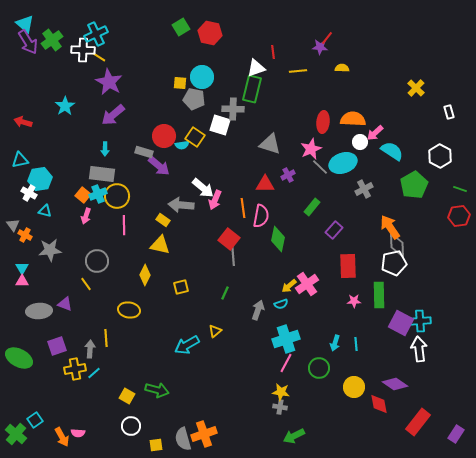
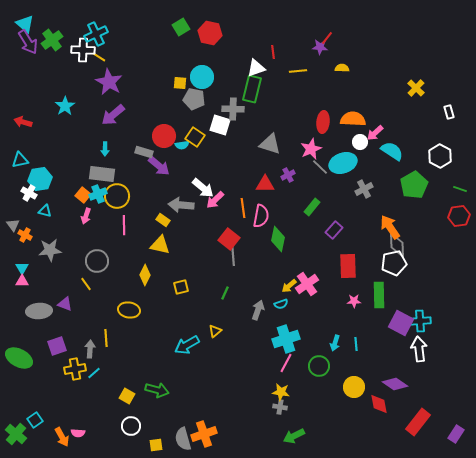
pink arrow at (215, 200): rotated 24 degrees clockwise
green circle at (319, 368): moved 2 px up
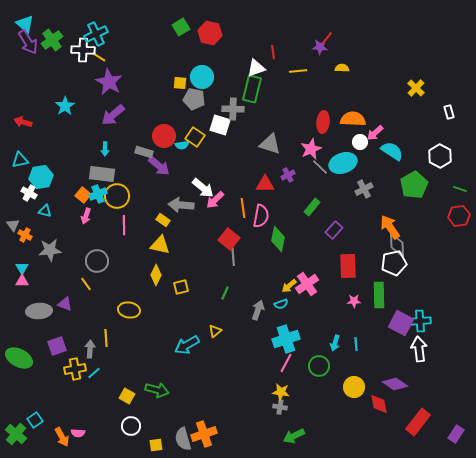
cyan hexagon at (40, 179): moved 1 px right, 2 px up
yellow diamond at (145, 275): moved 11 px right
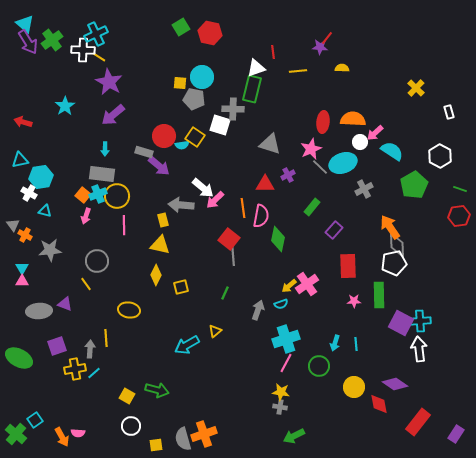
yellow rectangle at (163, 220): rotated 40 degrees clockwise
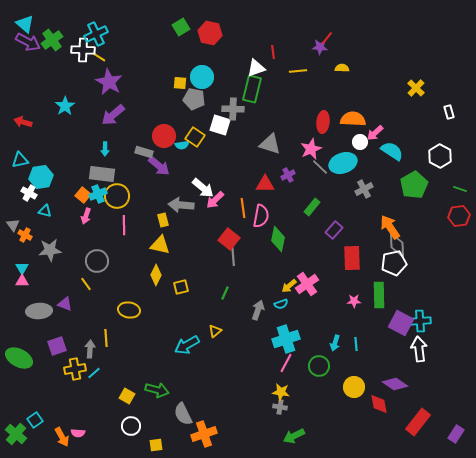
purple arrow at (28, 42): rotated 30 degrees counterclockwise
red rectangle at (348, 266): moved 4 px right, 8 px up
gray semicircle at (183, 439): moved 25 px up; rotated 10 degrees counterclockwise
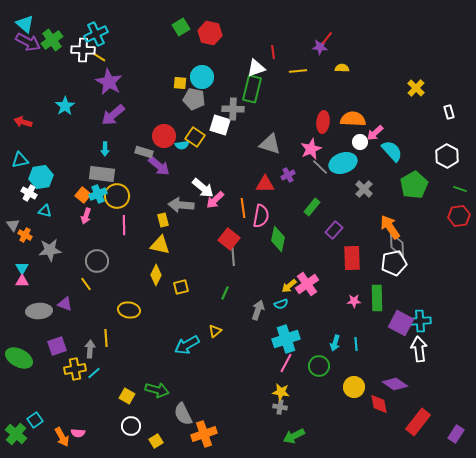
cyan semicircle at (392, 151): rotated 15 degrees clockwise
white hexagon at (440, 156): moved 7 px right
gray cross at (364, 189): rotated 18 degrees counterclockwise
green rectangle at (379, 295): moved 2 px left, 3 px down
yellow square at (156, 445): moved 4 px up; rotated 24 degrees counterclockwise
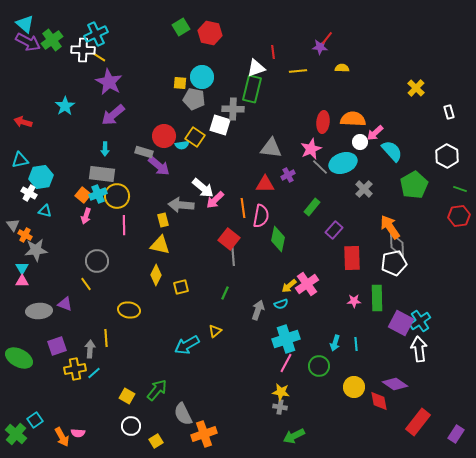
gray triangle at (270, 144): moved 1 px right, 4 px down; rotated 10 degrees counterclockwise
gray star at (50, 250): moved 14 px left
cyan cross at (420, 321): rotated 30 degrees counterclockwise
green arrow at (157, 390): rotated 65 degrees counterclockwise
red diamond at (379, 404): moved 3 px up
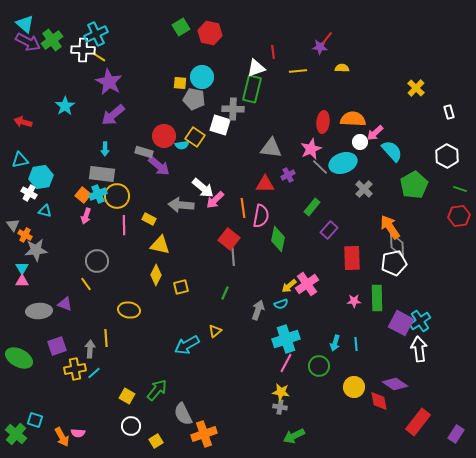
yellow rectangle at (163, 220): moved 14 px left, 1 px up; rotated 48 degrees counterclockwise
purple rectangle at (334, 230): moved 5 px left
cyan square at (35, 420): rotated 35 degrees counterclockwise
